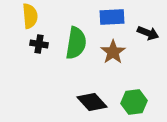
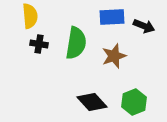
black arrow: moved 4 px left, 7 px up
brown star: moved 1 px right, 4 px down; rotated 15 degrees clockwise
green hexagon: rotated 15 degrees counterclockwise
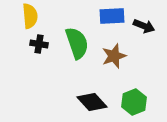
blue rectangle: moved 1 px up
green semicircle: moved 1 px right; rotated 28 degrees counterclockwise
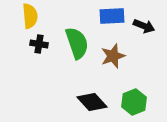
brown star: moved 1 px left
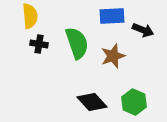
black arrow: moved 1 px left, 4 px down
green hexagon: rotated 15 degrees counterclockwise
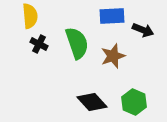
black cross: rotated 18 degrees clockwise
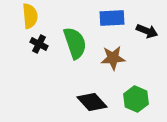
blue rectangle: moved 2 px down
black arrow: moved 4 px right, 1 px down
green semicircle: moved 2 px left
brown star: moved 2 px down; rotated 15 degrees clockwise
green hexagon: moved 2 px right, 3 px up
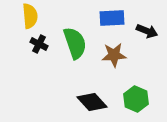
brown star: moved 1 px right, 3 px up
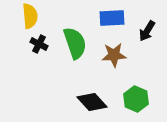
black arrow: rotated 100 degrees clockwise
